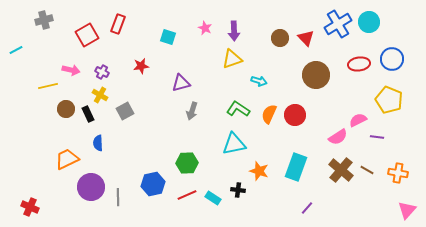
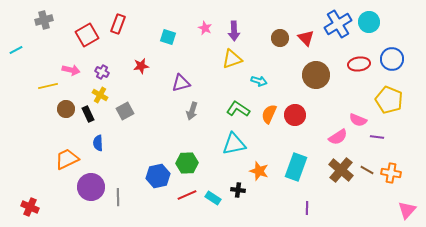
pink semicircle at (358, 120): rotated 132 degrees counterclockwise
orange cross at (398, 173): moved 7 px left
blue hexagon at (153, 184): moved 5 px right, 8 px up
purple line at (307, 208): rotated 40 degrees counterclockwise
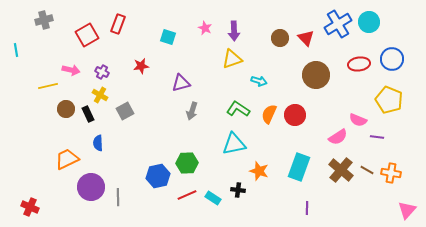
cyan line at (16, 50): rotated 72 degrees counterclockwise
cyan rectangle at (296, 167): moved 3 px right
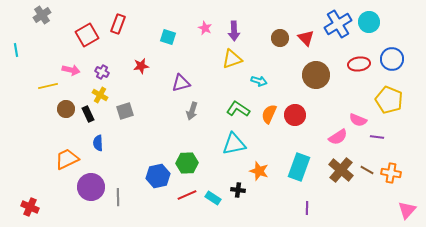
gray cross at (44, 20): moved 2 px left, 5 px up; rotated 18 degrees counterclockwise
gray square at (125, 111): rotated 12 degrees clockwise
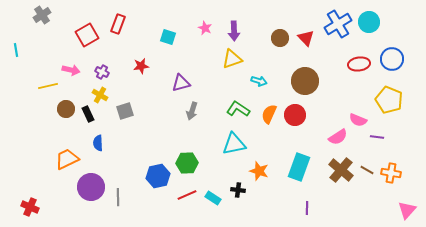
brown circle at (316, 75): moved 11 px left, 6 px down
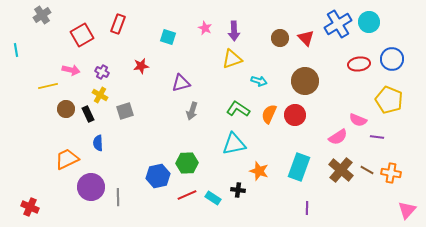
red square at (87, 35): moved 5 px left
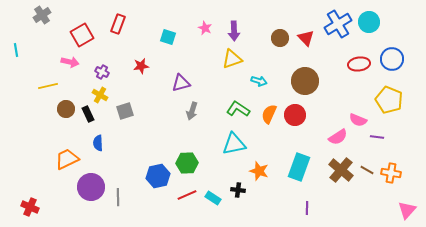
pink arrow at (71, 70): moved 1 px left, 8 px up
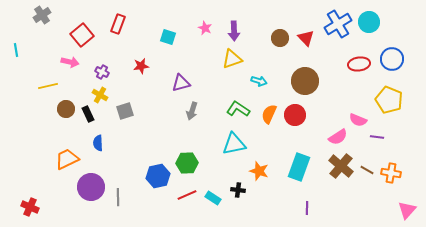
red square at (82, 35): rotated 10 degrees counterclockwise
brown cross at (341, 170): moved 4 px up
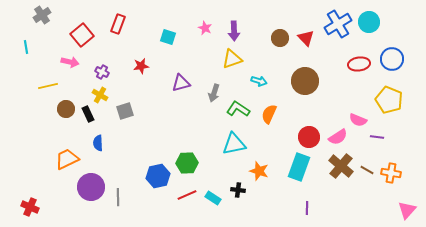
cyan line at (16, 50): moved 10 px right, 3 px up
gray arrow at (192, 111): moved 22 px right, 18 px up
red circle at (295, 115): moved 14 px right, 22 px down
